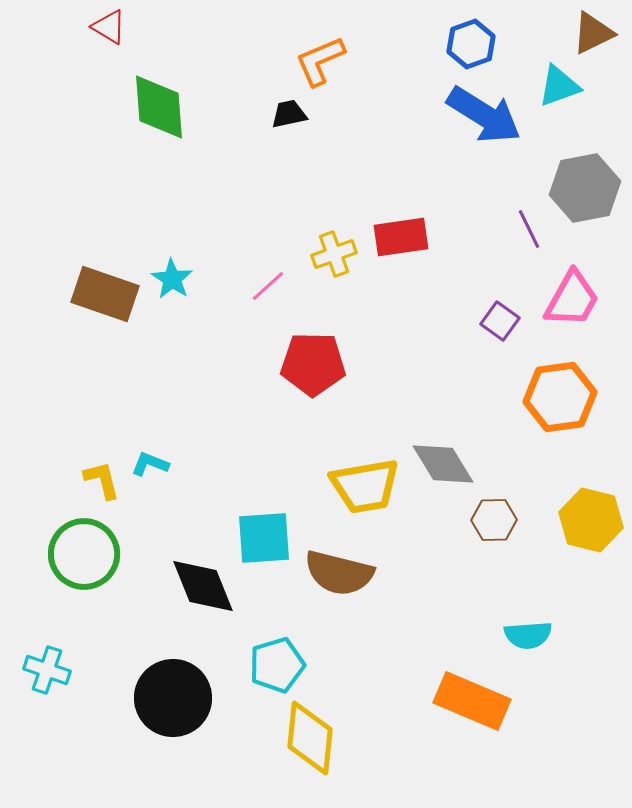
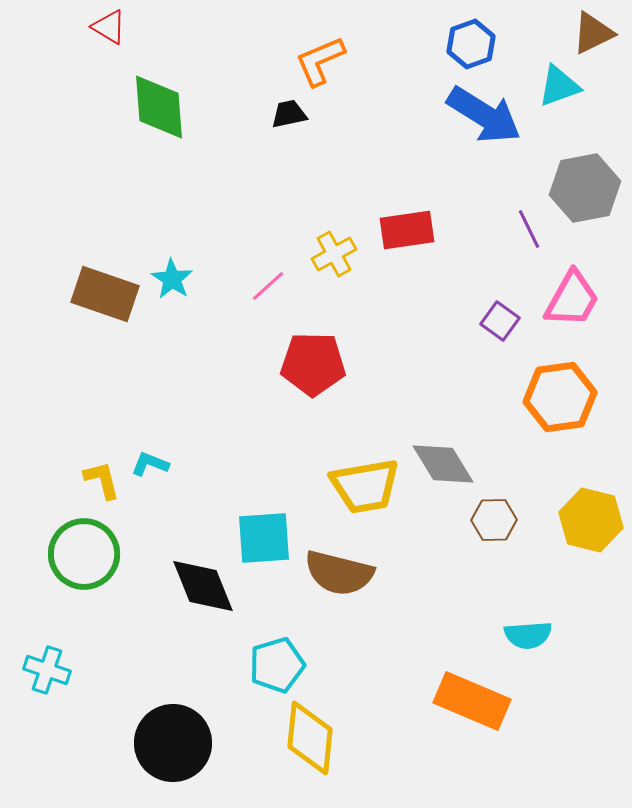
red rectangle: moved 6 px right, 7 px up
yellow cross: rotated 9 degrees counterclockwise
black circle: moved 45 px down
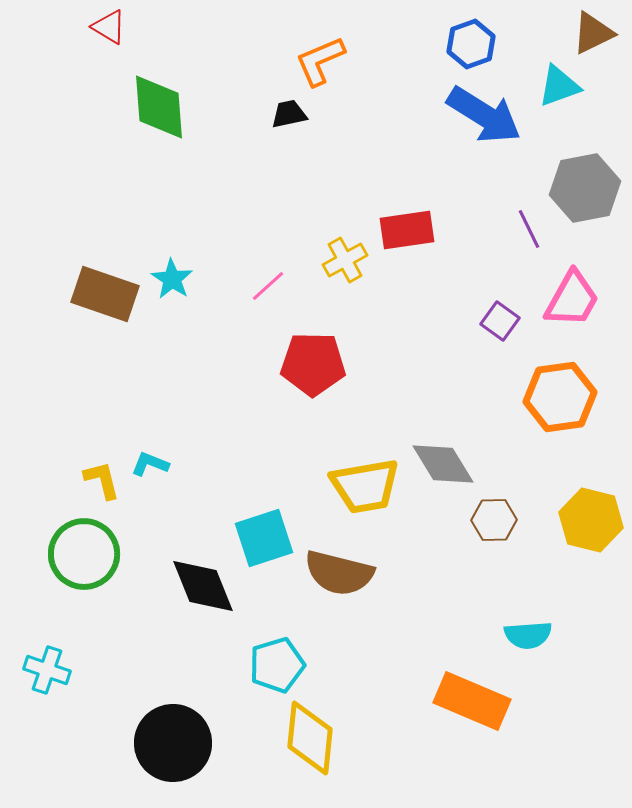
yellow cross: moved 11 px right, 6 px down
cyan square: rotated 14 degrees counterclockwise
